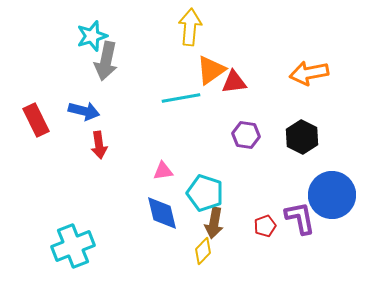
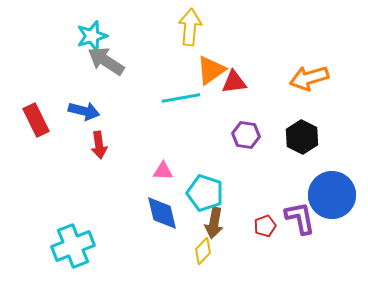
gray arrow: rotated 111 degrees clockwise
orange arrow: moved 5 px down; rotated 6 degrees counterclockwise
pink triangle: rotated 10 degrees clockwise
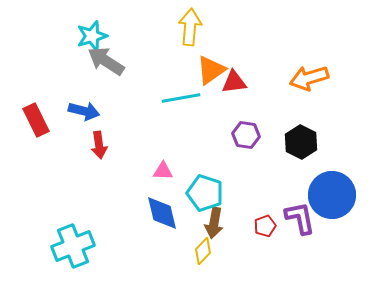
black hexagon: moved 1 px left, 5 px down
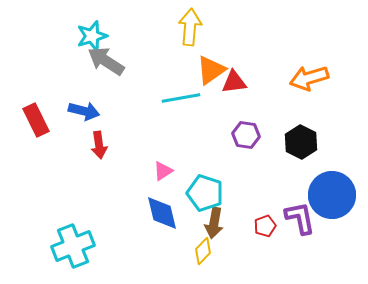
pink triangle: rotated 35 degrees counterclockwise
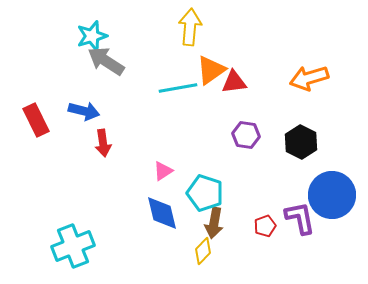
cyan line: moved 3 px left, 10 px up
red arrow: moved 4 px right, 2 px up
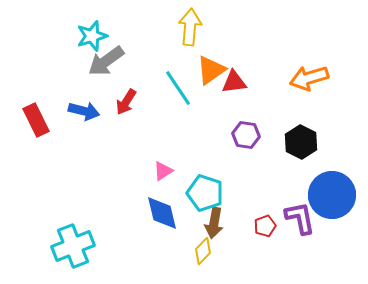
gray arrow: rotated 69 degrees counterclockwise
cyan line: rotated 66 degrees clockwise
red arrow: moved 23 px right, 41 px up; rotated 40 degrees clockwise
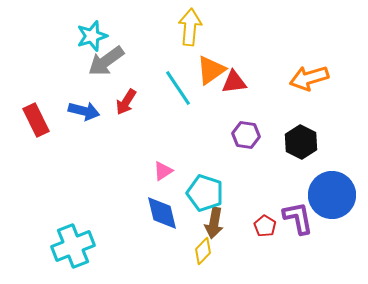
purple L-shape: moved 2 px left
red pentagon: rotated 20 degrees counterclockwise
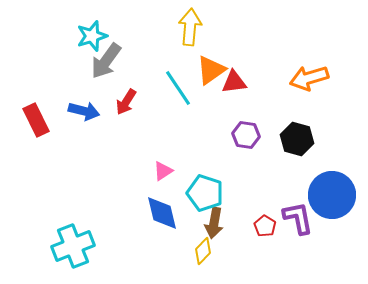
gray arrow: rotated 18 degrees counterclockwise
black hexagon: moved 4 px left, 3 px up; rotated 12 degrees counterclockwise
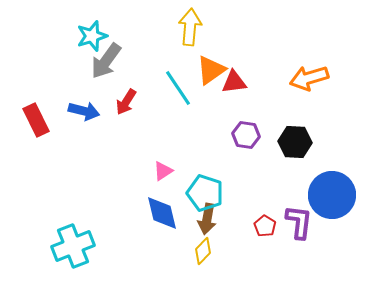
black hexagon: moved 2 px left, 3 px down; rotated 12 degrees counterclockwise
purple L-shape: moved 1 px right, 4 px down; rotated 18 degrees clockwise
brown arrow: moved 7 px left, 4 px up
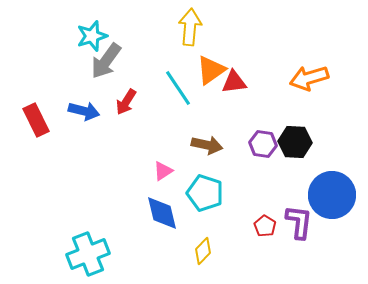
purple hexagon: moved 17 px right, 9 px down
brown arrow: moved 74 px up; rotated 88 degrees counterclockwise
cyan cross: moved 15 px right, 8 px down
